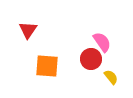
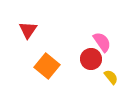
orange square: rotated 35 degrees clockwise
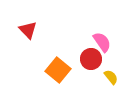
red triangle: rotated 18 degrees counterclockwise
orange square: moved 11 px right, 4 px down
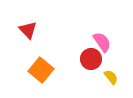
orange square: moved 17 px left
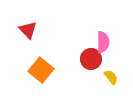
pink semicircle: moved 1 px right; rotated 35 degrees clockwise
